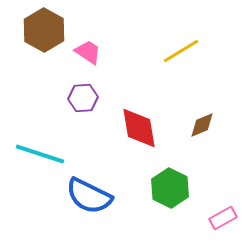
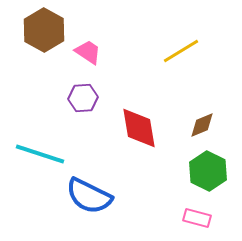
green hexagon: moved 38 px right, 17 px up
pink rectangle: moved 26 px left; rotated 44 degrees clockwise
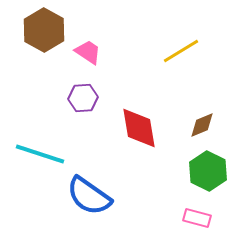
blue semicircle: rotated 9 degrees clockwise
